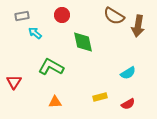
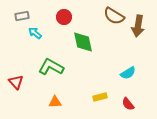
red circle: moved 2 px right, 2 px down
red triangle: moved 2 px right; rotated 14 degrees counterclockwise
red semicircle: rotated 80 degrees clockwise
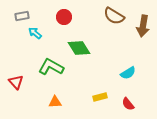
brown arrow: moved 5 px right
green diamond: moved 4 px left, 6 px down; rotated 20 degrees counterclockwise
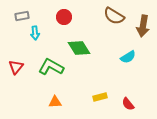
cyan arrow: rotated 136 degrees counterclockwise
cyan semicircle: moved 16 px up
red triangle: moved 15 px up; rotated 21 degrees clockwise
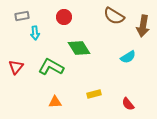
yellow rectangle: moved 6 px left, 3 px up
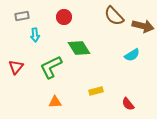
brown semicircle: rotated 15 degrees clockwise
brown arrow: rotated 85 degrees counterclockwise
cyan arrow: moved 2 px down
cyan semicircle: moved 4 px right, 2 px up
green L-shape: rotated 55 degrees counterclockwise
yellow rectangle: moved 2 px right, 3 px up
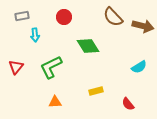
brown semicircle: moved 1 px left, 1 px down
green diamond: moved 9 px right, 2 px up
cyan semicircle: moved 7 px right, 12 px down
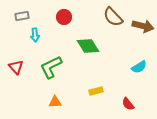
red triangle: rotated 21 degrees counterclockwise
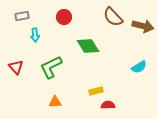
red semicircle: moved 20 px left, 1 px down; rotated 128 degrees clockwise
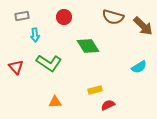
brown semicircle: rotated 30 degrees counterclockwise
brown arrow: rotated 30 degrees clockwise
green L-shape: moved 2 px left, 4 px up; rotated 120 degrees counterclockwise
yellow rectangle: moved 1 px left, 1 px up
red semicircle: rotated 24 degrees counterclockwise
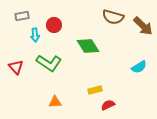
red circle: moved 10 px left, 8 px down
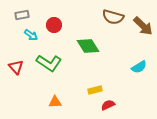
gray rectangle: moved 1 px up
cyan arrow: moved 4 px left; rotated 48 degrees counterclockwise
